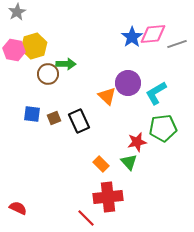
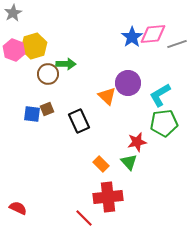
gray star: moved 4 px left, 1 px down
pink hexagon: rotated 10 degrees clockwise
cyan L-shape: moved 4 px right, 2 px down
brown square: moved 7 px left, 9 px up
green pentagon: moved 1 px right, 5 px up
red line: moved 2 px left
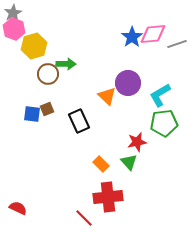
pink hexagon: moved 21 px up
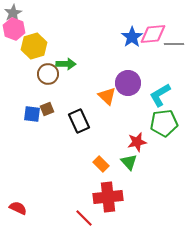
gray line: moved 3 px left; rotated 18 degrees clockwise
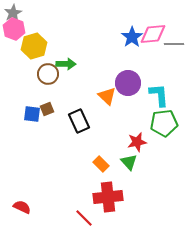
cyan L-shape: moved 1 px left; rotated 115 degrees clockwise
red semicircle: moved 4 px right, 1 px up
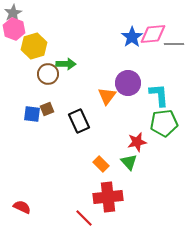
orange triangle: rotated 24 degrees clockwise
